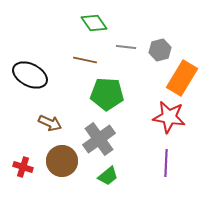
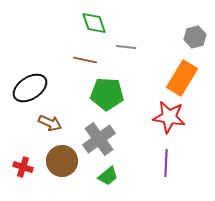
green diamond: rotated 16 degrees clockwise
gray hexagon: moved 35 px right, 13 px up
black ellipse: moved 13 px down; rotated 60 degrees counterclockwise
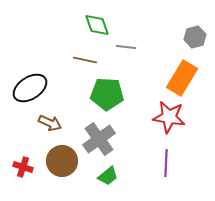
green diamond: moved 3 px right, 2 px down
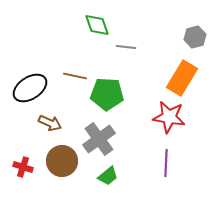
brown line: moved 10 px left, 16 px down
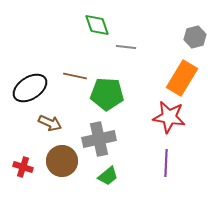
gray cross: rotated 24 degrees clockwise
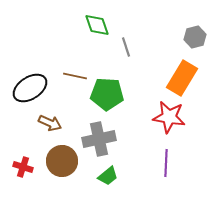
gray line: rotated 66 degrees clockwise
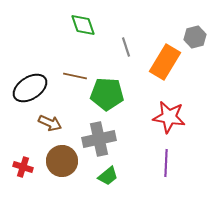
green diamond: moved 14 px left
orange rectangle: moved 17 px left, 16 px up
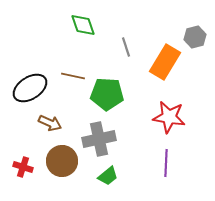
brown line: moved 2 px left
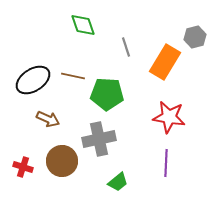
black ellipse: moved 3 px right, 8 px up
brown arrow: moved 2 px left, 4 px up
green trapezoid: moved 10 px right, 6 px down
